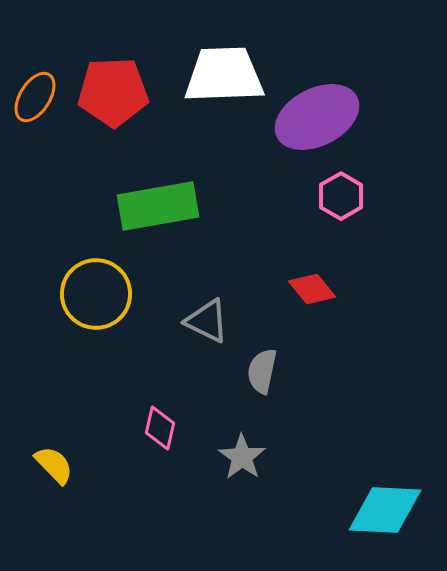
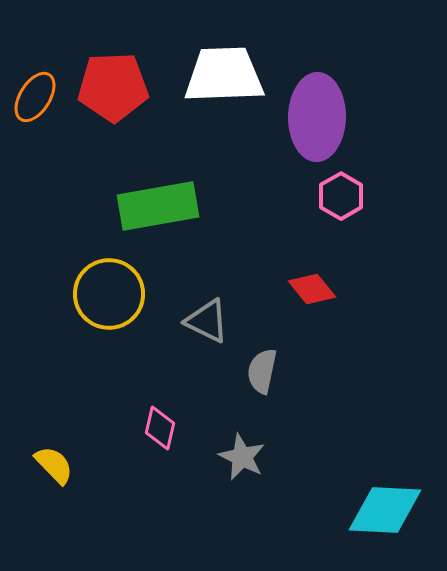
red pentagon: moved 5 px up
purple ellipse: rotated 62 degrees counterclockwise
yellow circle: moved 13 px right
gray star: rotated 9 degrees counterclockwise
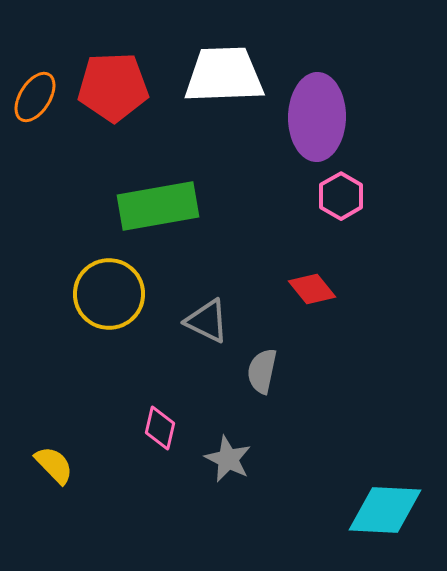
gray star: moved 14 px left, 2 px down
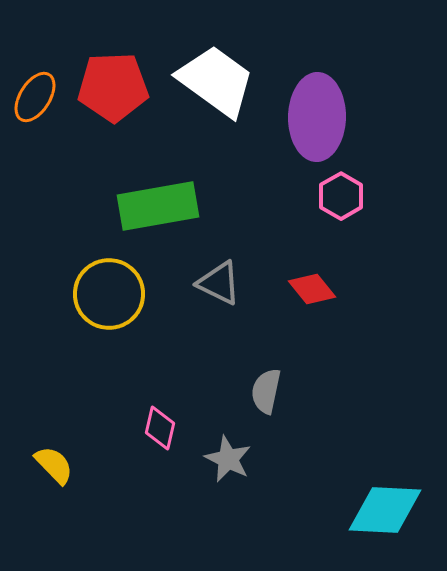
white trapezoid: moved 8 px left, 6 px down; rotated 38 degrees clockwise
gray triangle: moved 12 px right, 38 px up
gray semicircle: moved 4 px right, 20 px down
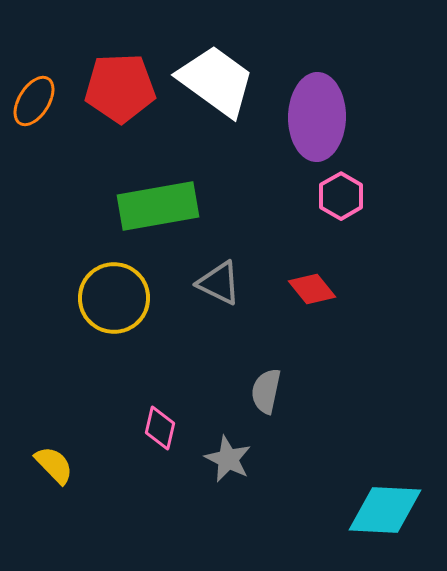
red pentagon: moved 7 px right, 1 px down
orange ellipse: moved 1 px left, 4 px down
yellow circle: moved 5 px right, 4 px down
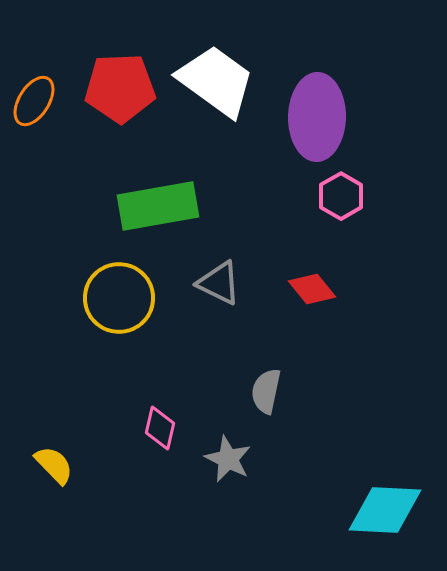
yellow circle: moved 5 px right
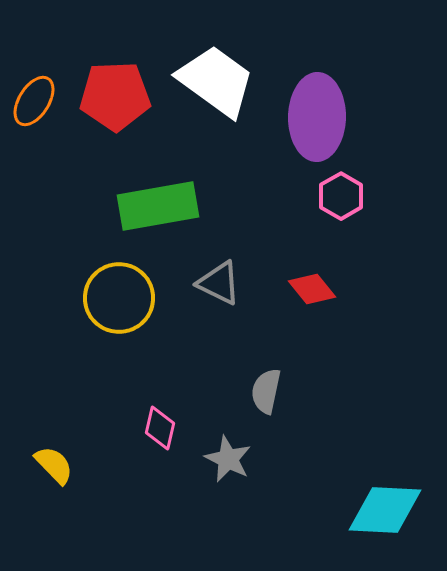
red pentagon: moved 5 px left, 8 px down
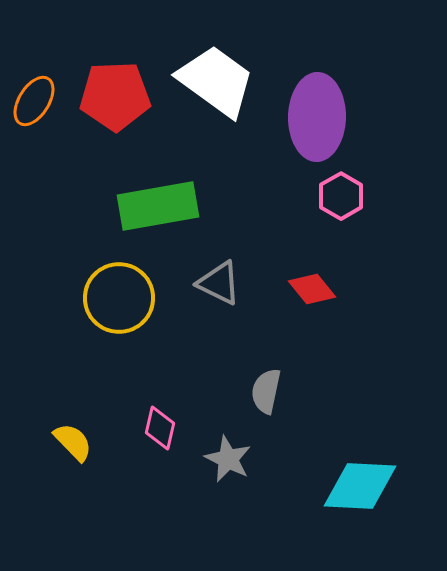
yellow semicircle: moved 19 px right, 23 px up
cyan diamond: moved 25 px left, 24 px up
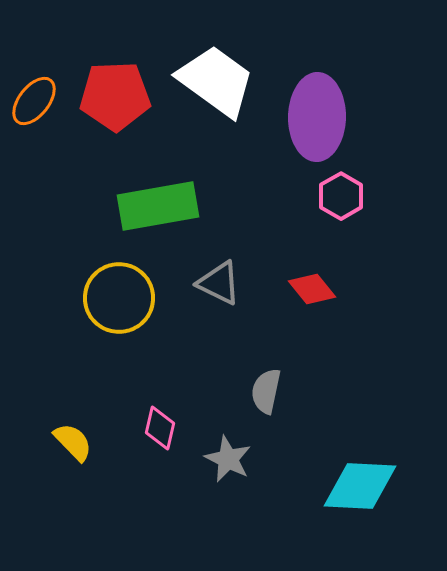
orange ellipse: rotated 6 degrees clockwise
